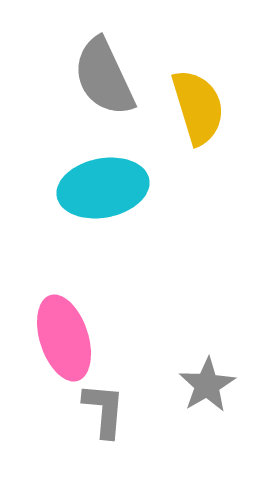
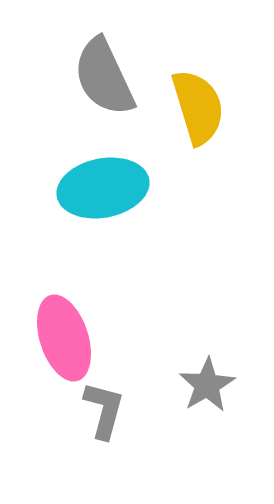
gray L-shape: rotated 10 degrees clockwise
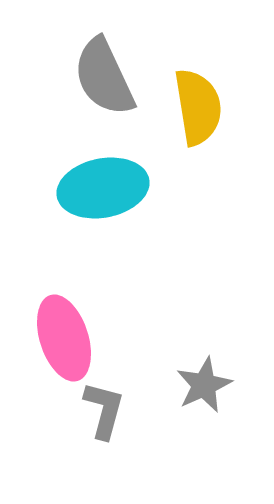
yellow semicircle: rotated 8 degrees clockwise
gray star: moved 3 px left; rotated 6 degrees clockwise
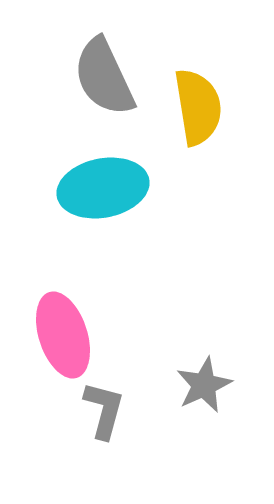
pink ellipse: moved 1 px left, 3 px up
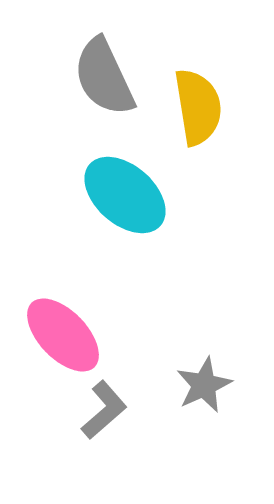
cyan ellipse: moved 22 px right, 7 px down; rotated 52 degrees clockwise
pink ellipse: rotated 26 degrees counterclockwise
gray L-shape: rotated 34 degrees clockwise
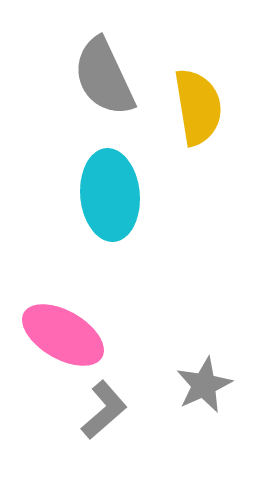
cyan ellipse: moved 15 px left; rotated 44 degrees clockwise
pink ellipse: rotated 16 degrees counterclockwise
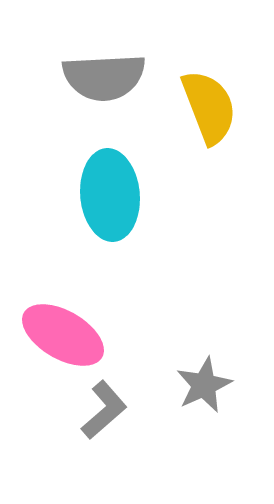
gray semicircle: rotated 68 degrees counterclockwise
yellow semicircle: moved 11 px right; rotated 12 degrees counterclockwise
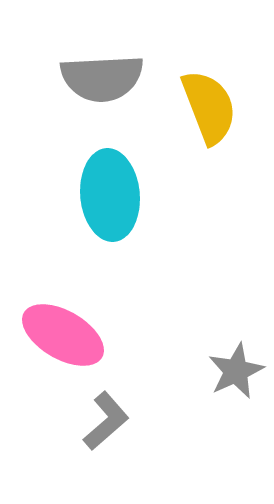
gray semicircle: moved 2 px left, 1 px down
gray star: moved 32 px right, 14 px up
gray L-shape: moved 2 px right, 11 px down
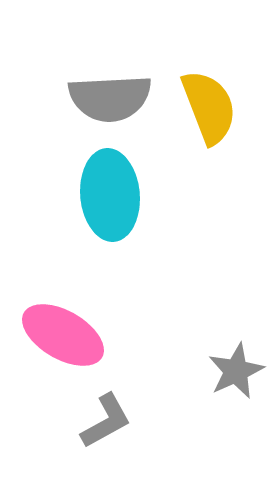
gray semicircle: moved 8 px right, 20 px down
gray L-shape: rotated 12 degrees clockwise
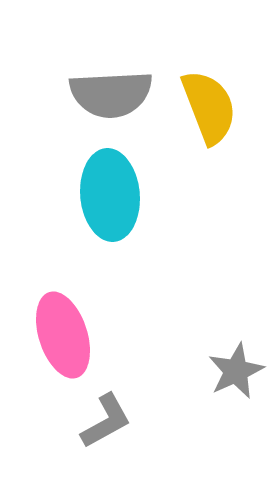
gray semicircle: moved 1 px right, 4 px up
pink ellipse: rotated 42 degrees clockwise
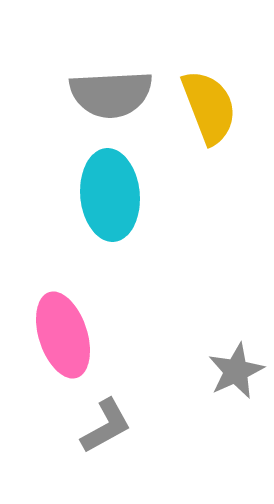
gray L-shape: moved 5 px down
